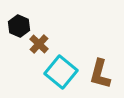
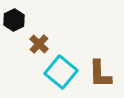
black hexagon: moved 5 px left, 6 px up; rotated 10 degrees clockwise
brown L-shape: rotated 16 degrees counterclockwise
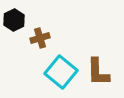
brown cross: moved 1 px right, 6 px up; rotated 30 degrees clockwise
brown L-shape: moved 2 px left, 2 px up
